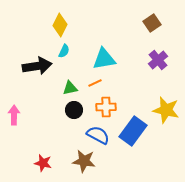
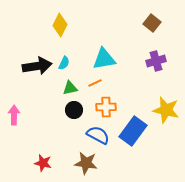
brown square: rotated 18 degrees counterclockwise
cyan semicircle: moved 12 px down
purple cross: moved 2 px left, 1 px down; rotated 24 degrees clockwise
brown star: moved 2 px right, 2 px down
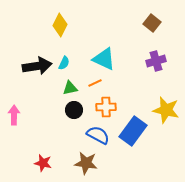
cyan triangle: rotated 35 degrees clockwise
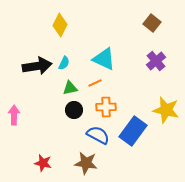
purple cross: rotated 24 degrees counterclockwise
